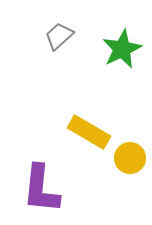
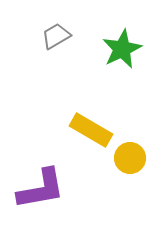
gray trapezoid: moved 3 px left; rotated 12 degrees clockwise
yellow rectangle: moved 2 px right, 2 px up
purple L-shape: rotated 106 degrees counterclockwise
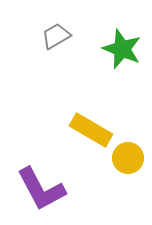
green star: rotated 24 degrees counterclockwise
yellow circle: moved 2 px left
purple L-shape: rotated 72 degrees clockwise
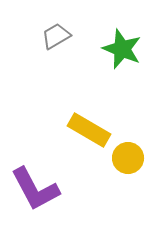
yellow rectangle: moved 2 px left
purple L-shape: moved 6 px left
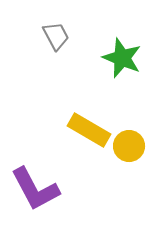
gray trapezoid: rotated 92 degrees clockwise
green star: moved 9 px down
yellow circle: moved 1 px right, 12 px up
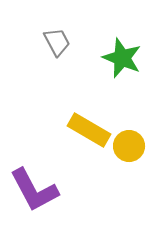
gray trapezoid: moved 1 px right, 6 px down
purple L-shape: moved 1 px left, 1 px down
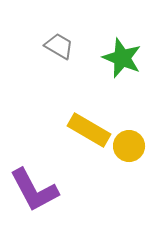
gray trapezoid: moved 2 px right, 4 px down; rotated 32 degrees counterclockwise
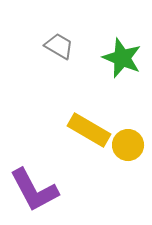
yellow circle: moved 1 px left, 1 px up
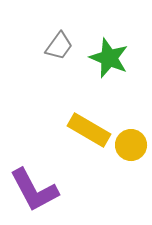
gray trapezoid: rotated 96 degrees clockwise
green star: moved 13 px left
yellow circle: moved 3 px right
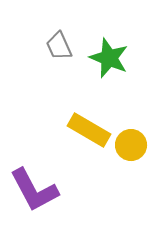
gray trapezoid: rotated 120 degrees clockwise
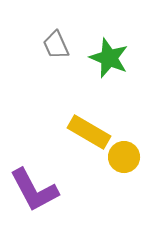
gray trapezoid: moved 3 px left, 1 px up
yellow rectangle: moved 2 px down
yellow circle: moved 7 px left, 12 px down
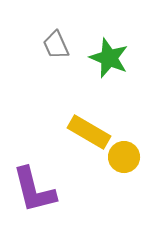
purple L-shape: rotated 14 degrees clockwise
